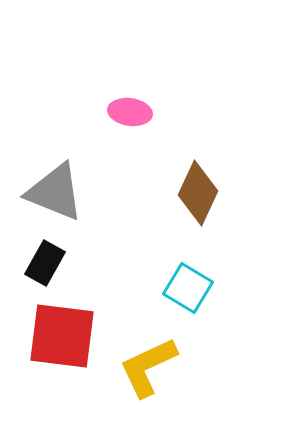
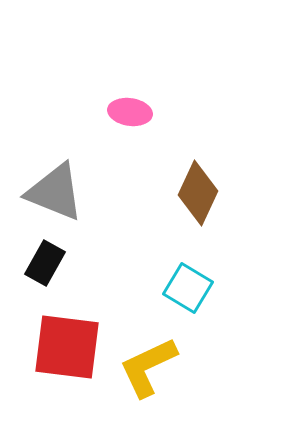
red square: moved 5 px right, 11 px down
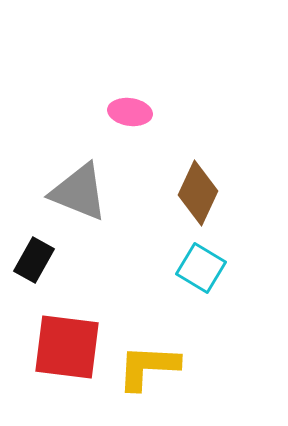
gray triangle: moved 24 px right
black rectangle: moved 11 px left, 3 px up
cyan square: moved 13 px right, 20 px up
yellow L-shape: rotated 28 degrees clockwise
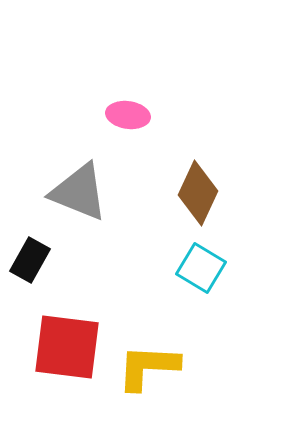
pink ellipse: moved 2 px left, 3 px down
black rectangle: moved 4 px left
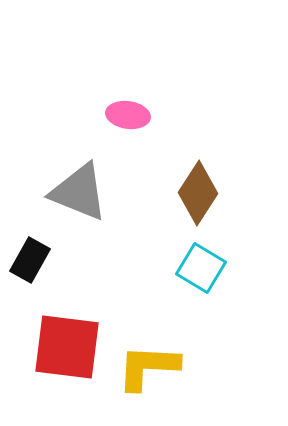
brown diamond: rotated 8 degrees clockwise
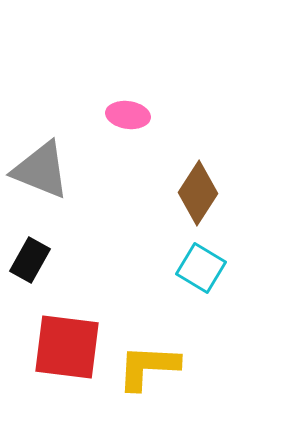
gray triangle: moved 38 px left, 22 px up
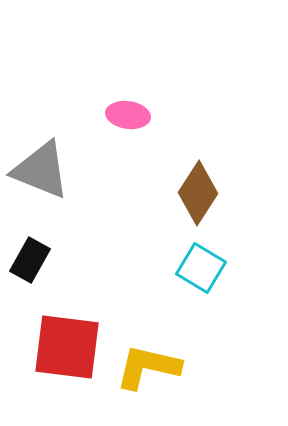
yellow L-shape: rotated 10 degrees clockwise
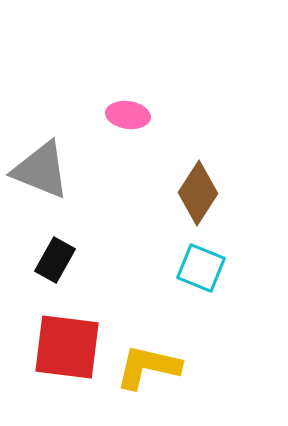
black rectangle: moved 25 px right
cyan square: rotated 9 degrees counterclockwise
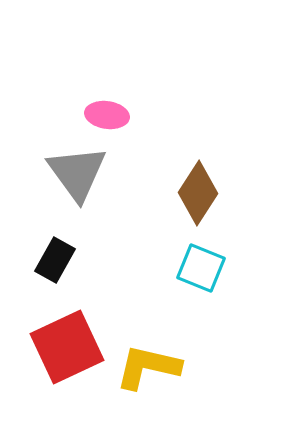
pink ellipse: moved 21 px left
gray triangle: moved 36 px right, 3 px down; rotated 32 degrees clockwise
red square: rotated 32 degrees counterclockwise
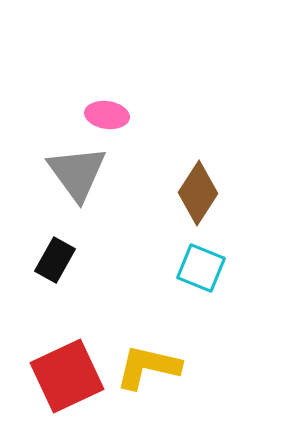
red square: moved 29 px down
